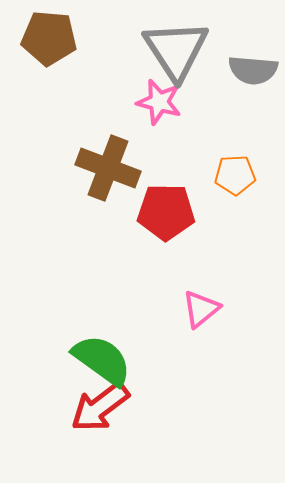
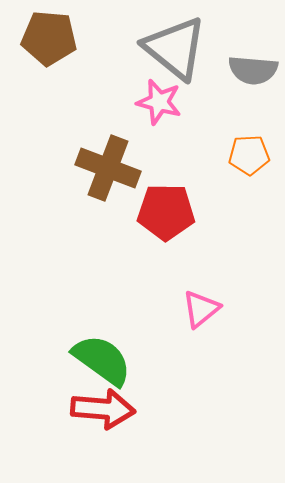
gray triangle: moved 1 px left, 2 px up; rotated 18 degrees counterclockwise
orange pentagon: moved 14 px right, 20 px up
red arrow: moved 3 px right, 2 px down; rotated 138 degrees counterclockwise
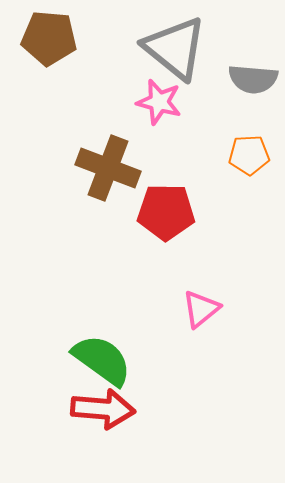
gray semicircle: moved 9 px down
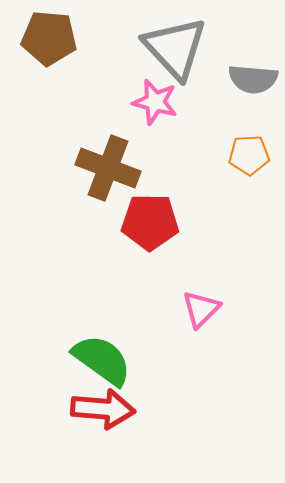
gray triangle: rotated 8 degrees clockwise
pink star: moved 4 px left
red pentagon: moved 16 px left, 10 px down
pink triangle: rotated 6 degrees counterclockwise
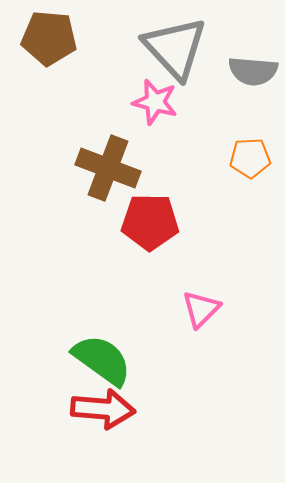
gray semicircle: moved 8 px up
orange pentagon: moved 1 px right, 3 px down
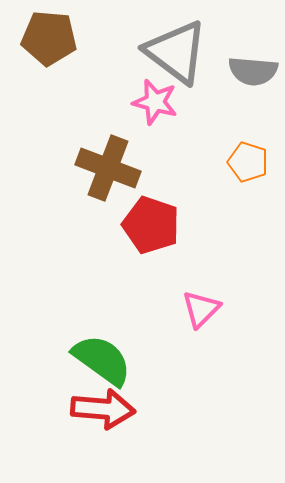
gray triangle: moved 1 px right, 4 px down; rotated 10 degrees counterclockwise
orange pentagon: moved 2 px left, 4 px down; rotated 21 degrees clockwise
red pentagon: moved 1 px right, 3 px down; rotated 18 degrees clockwise
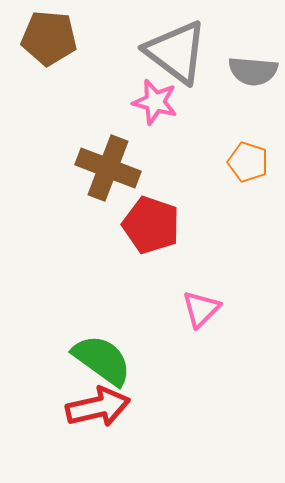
red arrow: moved 5 px left, 2 px up; rotated 18 degrees counterclockwise
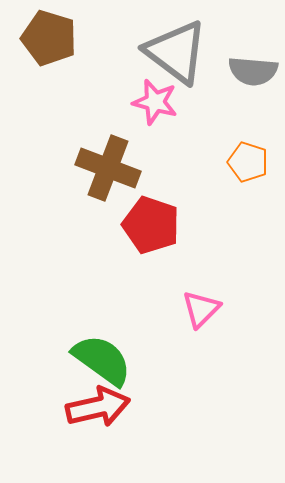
brown pentagon: rotated 12 degrees clockwise
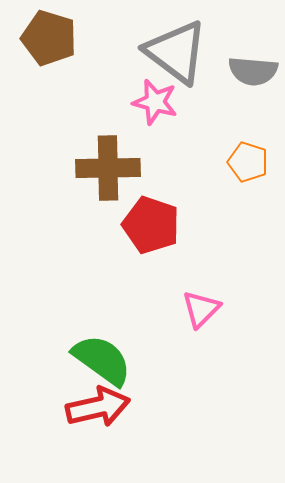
brown cross: rotated 22 degrees counterclockwise
